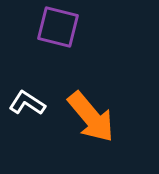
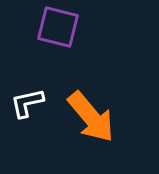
white L-shape: rotated 45 degrees counterclockwise
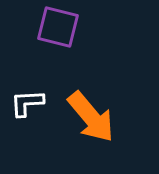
white L-shape: rotated 9 degrees clockwise
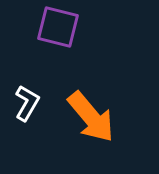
white L-shape: rotated 123 degrees clockwise
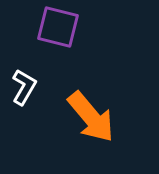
white L-shape: moved 3 px left, 16 px up
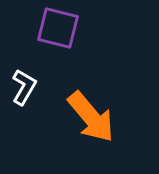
purple square: moved 1 px down
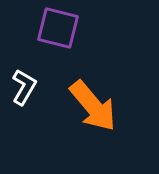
orange arrow: moved 2 px right, 11 px up
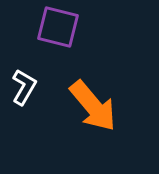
purple square: moved 1 px up
